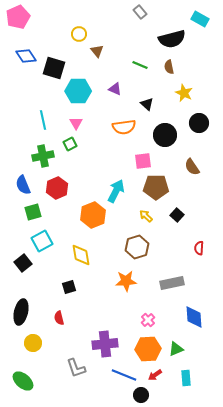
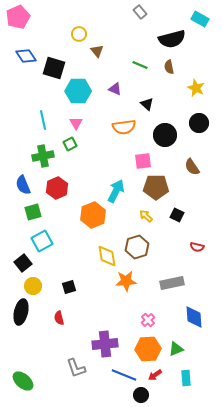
yellow star at (184, 93): moved 12 px right, 5 px up
black square at (177, 215): rotated 16 degrees counterclockwise
red semicircle at (199, 248): moved 2 px left, 1 px up; rotated 80 degrees counterclockwise
yellow diamond at (81, 255): moved 26 px right, 1 px down
yellow circle at (33, 343): moved 57 px up
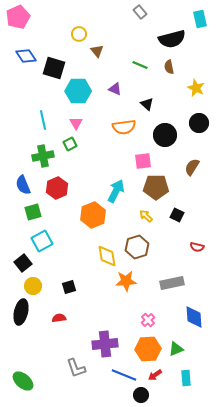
cyan rectangle at (200, 19): rotated 48 degrees clockwise
brown semicircle at (192, 167): rotated 66 degrees clockwise
red semicircle at (59, 318): rotated 96 degrees clockwise
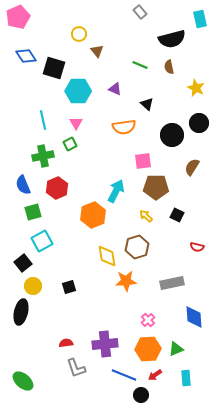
black circle at (165, 135): moved 7 px right
red semicircle at (59, 318): moved 7 px right, 25 px down
